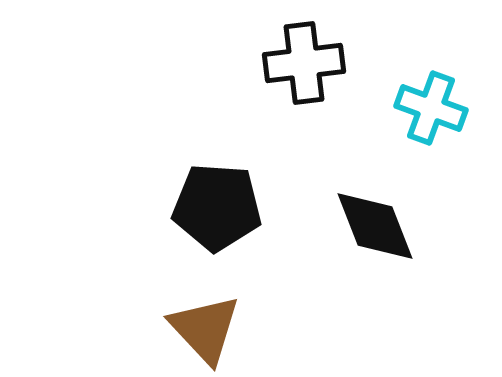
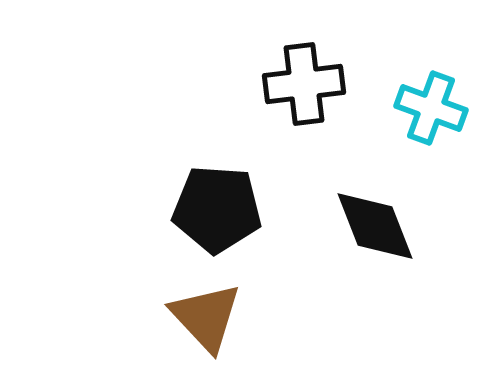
black cross: moved 21 px down
black pentagon: moved 2 px down
brown triangle: moved 1 px right, 12 px up
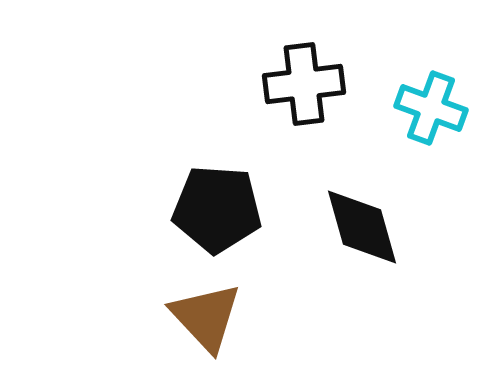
black diamond: moved 13 px left, 1 px down; rotated 6 degrees clockwise
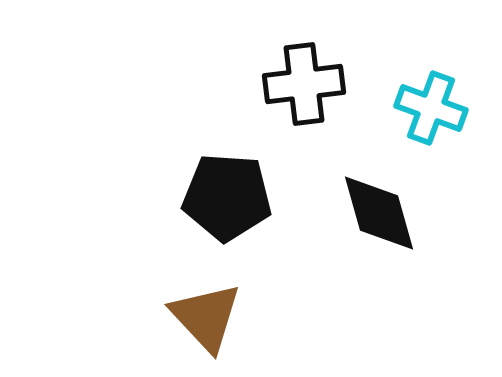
black pentagon: moved 10 px right, 12 px up
black diamond: moved 17 px right, 14 px up
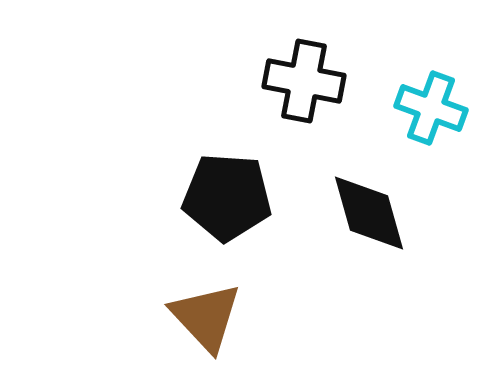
black cross: moved 3 px up; rotated 18 degrees clockwise
black diamond: moved 10 px left
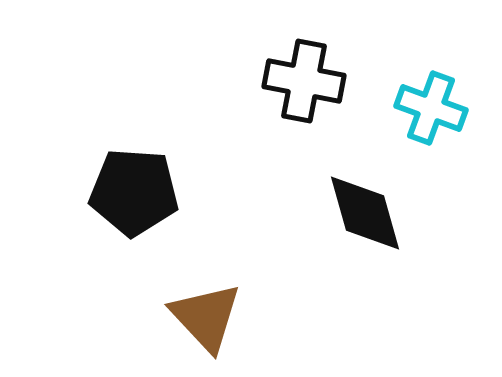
black pentagon: moved 93 px left, 5 px up
black diamond: moved 4 px left
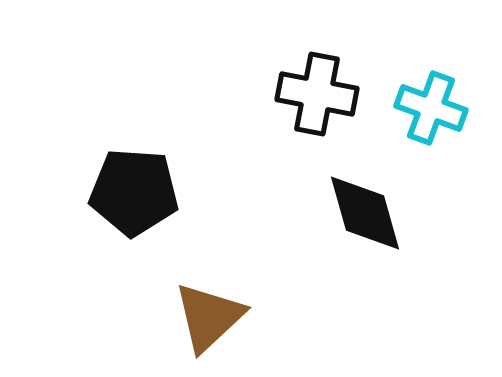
black cross: moved 13 px right, 13 px down
brown triangle: moved 3 px right; rotated 30 degrees clockwise
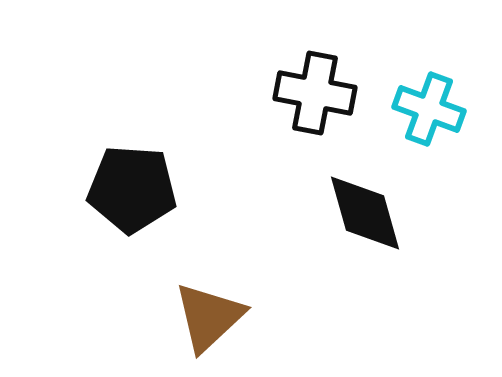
black cross: moved 2 px left, 1 px up
cyan cross: moved 2 px left, 1 px down
black pentagon: moved 2 px left, 3 px up
